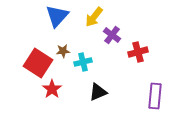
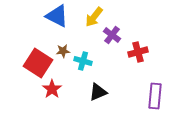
blue triangle: rotated 45 degrees counterclockwise
cyan cross: moved 1 px up; rotated 30 degrees clockwise
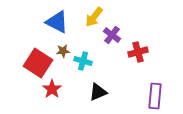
blue triangle: moved 6 px down
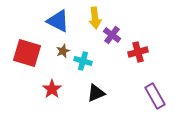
yellow arrow: moved 1 px right, 1 px down; rotated 45 degrees counterclockwise
blue triangle: moved 1 px right, 1 px up
brown star: rotated 16 degrees counterclockwise
red square: moved 11 px left, 10 px up; rotated 16 degrees counterclockwise
black triangle: moved 2 px left, 1 px down
purple rectangle: rotated 35 degrees counterclockwise
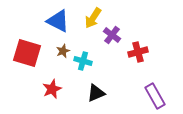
yellow arrow: moved 2 px left; rotated 40 degrees clockwise
red star: rotated 12 degrees clockwise
